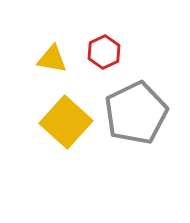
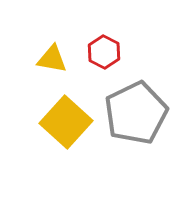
red hexagon: rotated 8 degrees counterclockwise
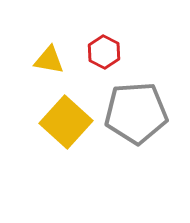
yellow triangle: moved 3 px left, 1 px down
gray pentagon: rotated 22 degrees clockwise
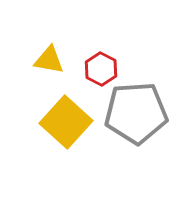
red hexagon: moved 3 px left, 17 px down
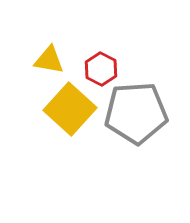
yellow square: moved 4 px right, 13 px up
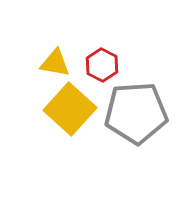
yellow triangle: moved 6 px right, 3 px down
red hexagon: moved 1 px right, 4 px up
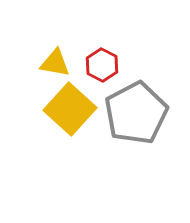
gray pentagon: rotated 24 degrees counterclockwise
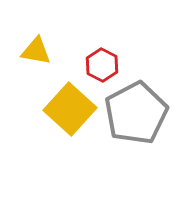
yellow triangle: moved 19 px left, 12 px up
